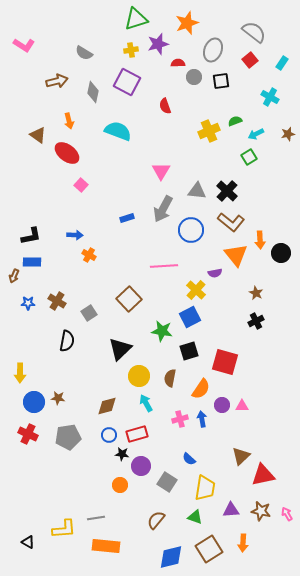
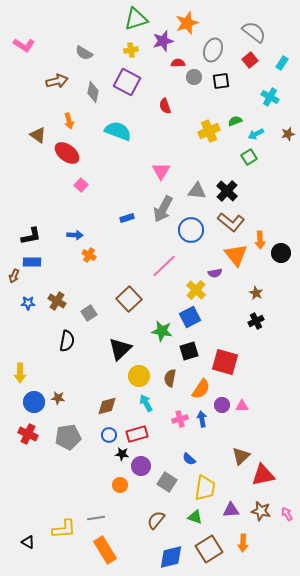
purple star at (158, 44): moved 5 px right, 3 px up
pink line at (164, 266): rotated 40 degrees counterclockwise
orange rectangle at (106, 546): moved 1 px left, 4 px down; rotated 52 degrees clockwise
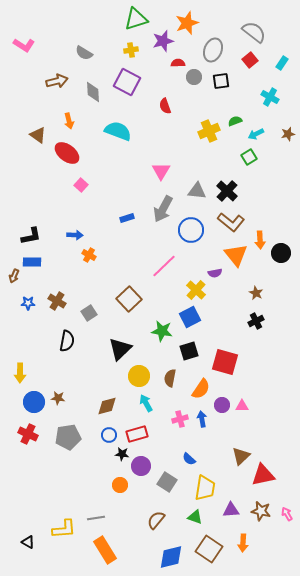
gray diamond at (93, 92): rotated 15 degrees counterclockwise
brown square at (209, 549): rotated 24 degrees counterclockwise
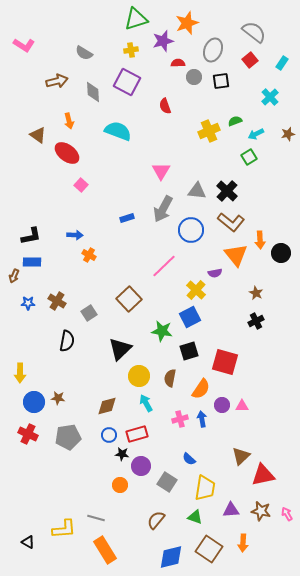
cyan cross at (270, 97): rotated 18 degrees clockwise
gray line at (96, 518): rotated 24 degrees clockwise
